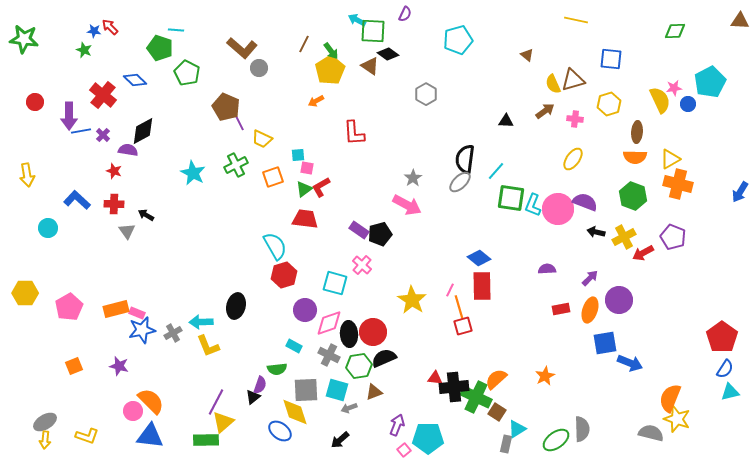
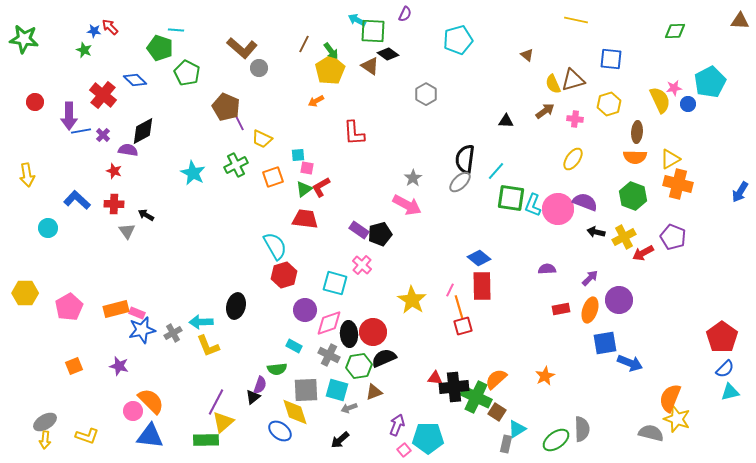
blue semicircle at (725, 369): rotated 12 degrees clockwise
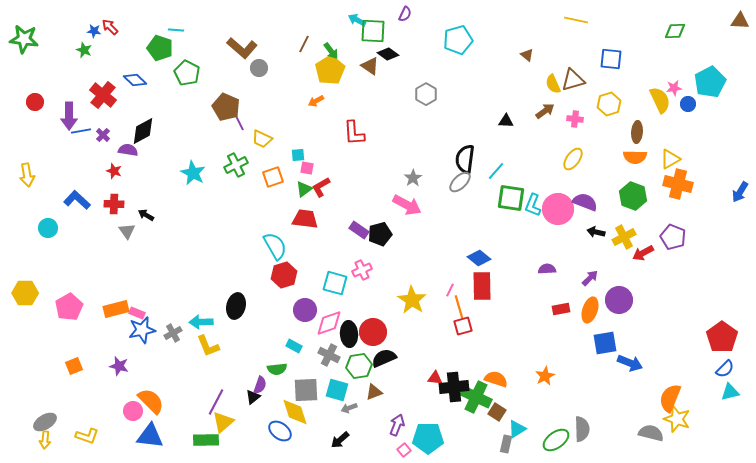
pink cross at (362, 265): moved 5 px down; rotated 24 degrees clockwise
orange semicircle at (496, 379): rotated 60 degrees clockwise
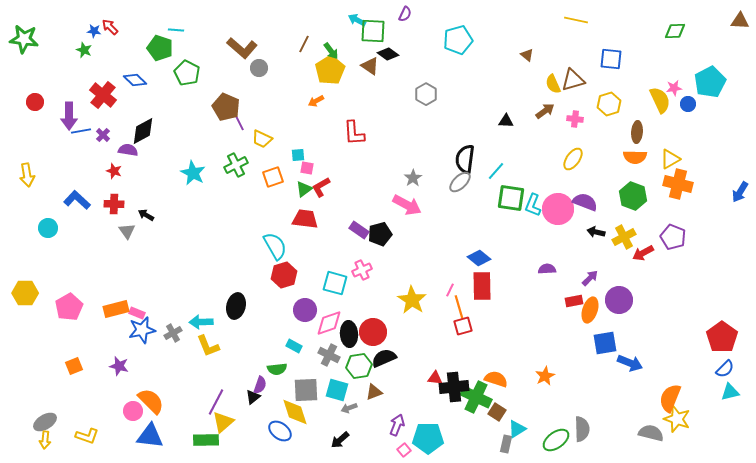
red rectangle at (561, 309): moved 13 px right, 8 px up
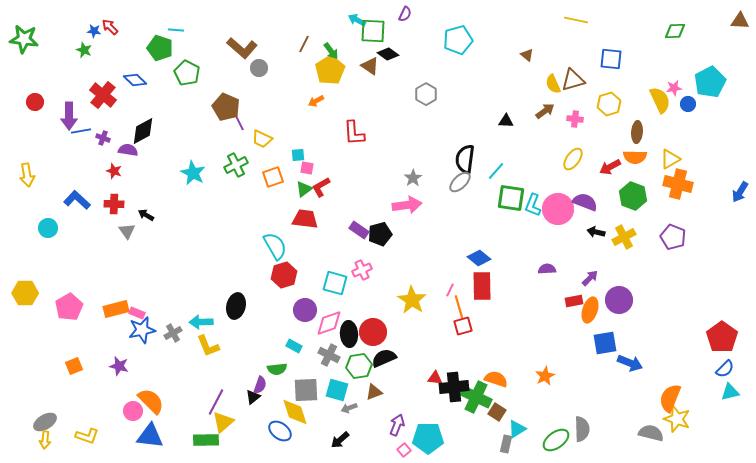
purple cross at (103, 135): moved 3 px down; rotated 24 degrees counterclockwise
pink arrow at (407, 205): rotated 36 degrees counterclockwise
red arrow at (643, 253): moved 33 px left, 86 px up
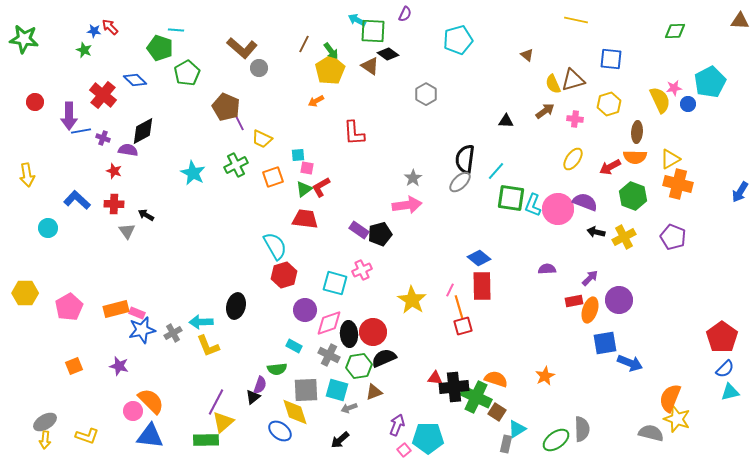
green pentagon at (187, 73): rotated 15 degrees clockwise
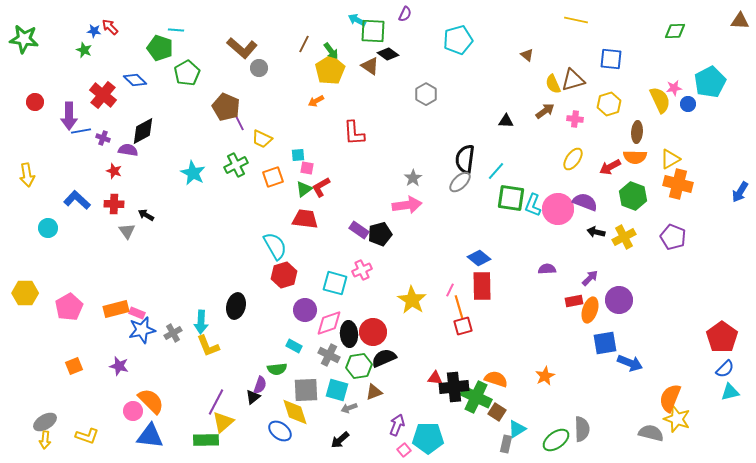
cyan arrow at (201, 322): rotated 85 degrees counterclockwise
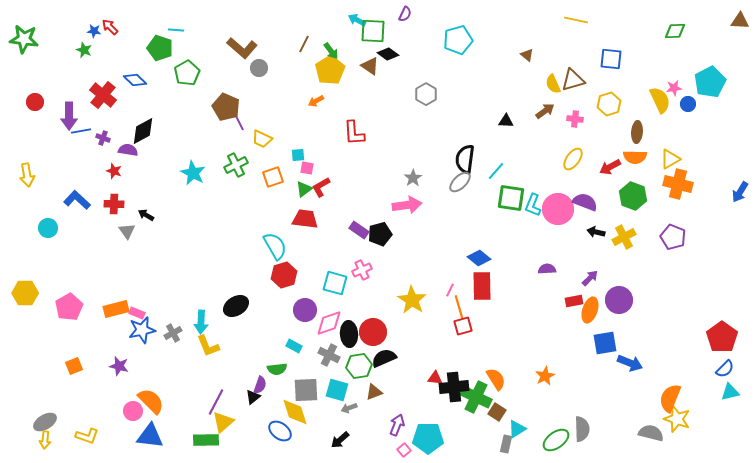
black ellipse at (236, 306): rotated 45 degrees clockwise
orange semicircle at (496, 379): rotated 40 degrees clockwise
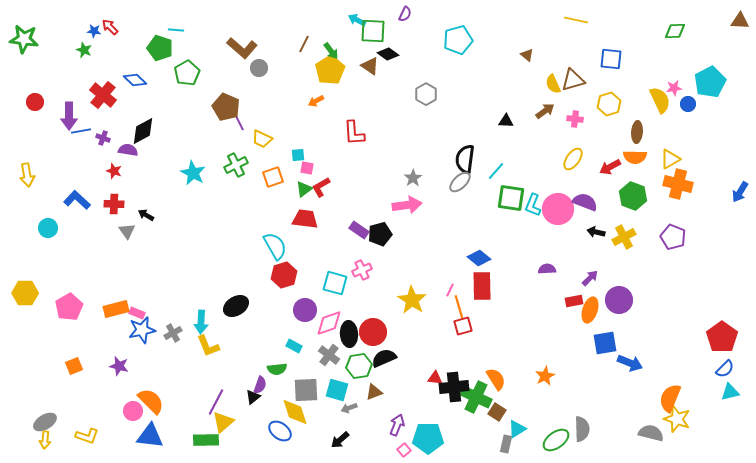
gray cross at (329, 355): rotated 10 degrees clockwise
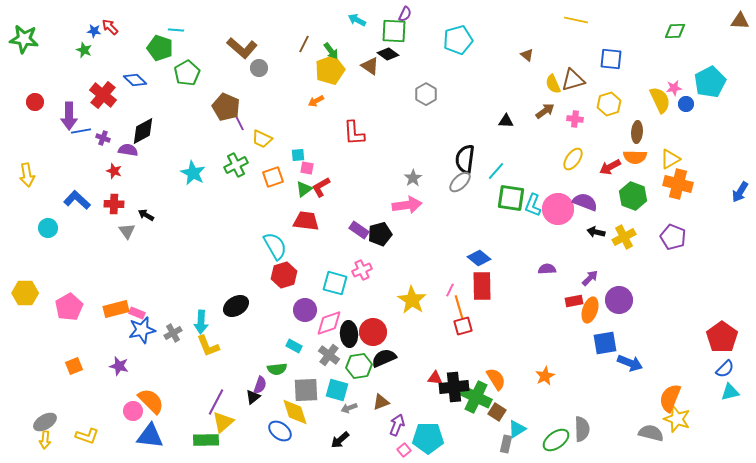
green square at (373, 31): moved 21 px right
yellow pentagon at (330, 70): rotated 12 degrees clockwise
blue circle at (688, 104): moved 2 px left
red trapezoid at (305, 219): moved 1 px right, 2 px down
brown triangle at (374, 392): moved 7 px right, 10 px down
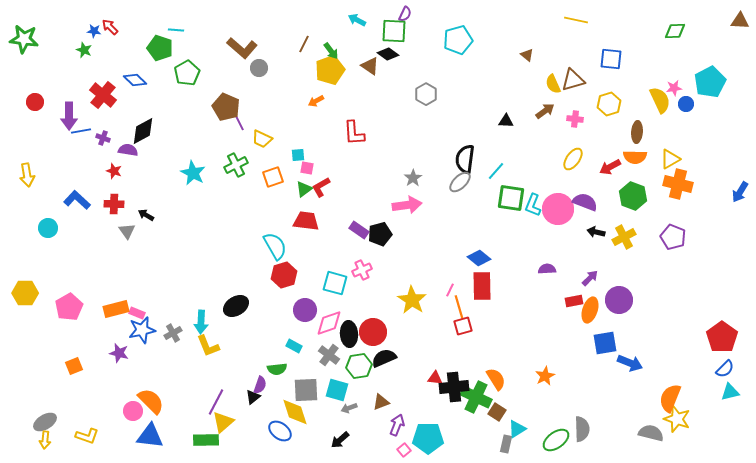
purple star at (119, 366): moved 13 px up
